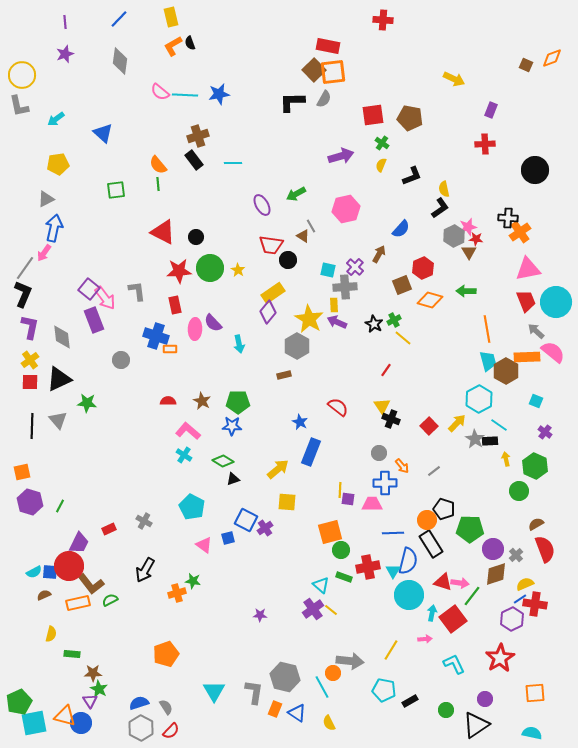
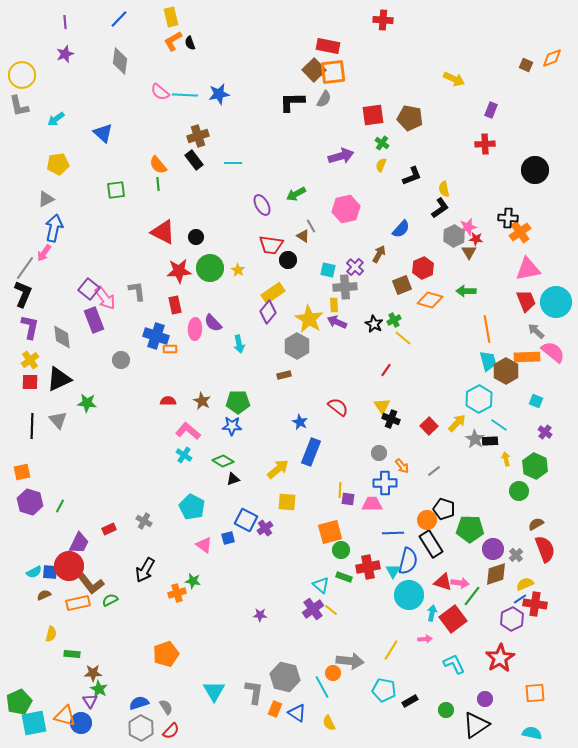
orange L-shape at (173, 46): moved 5 px up
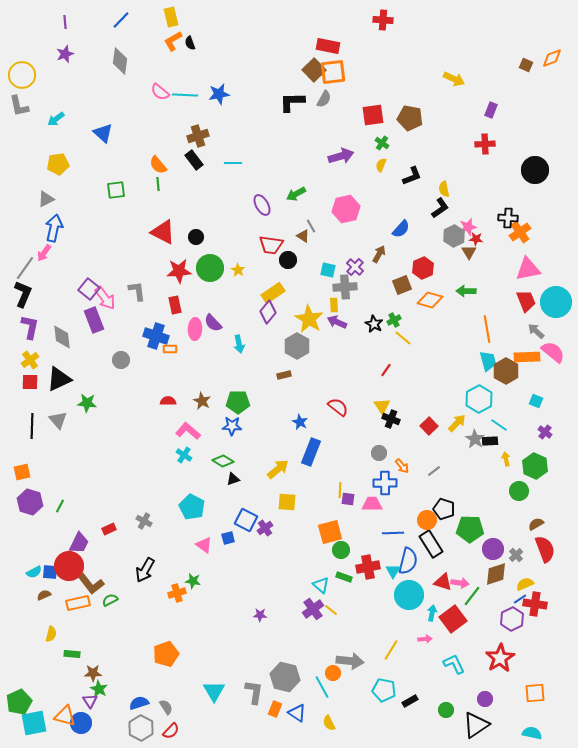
blue line at (119, 19): moved 2 px right, 1 px down
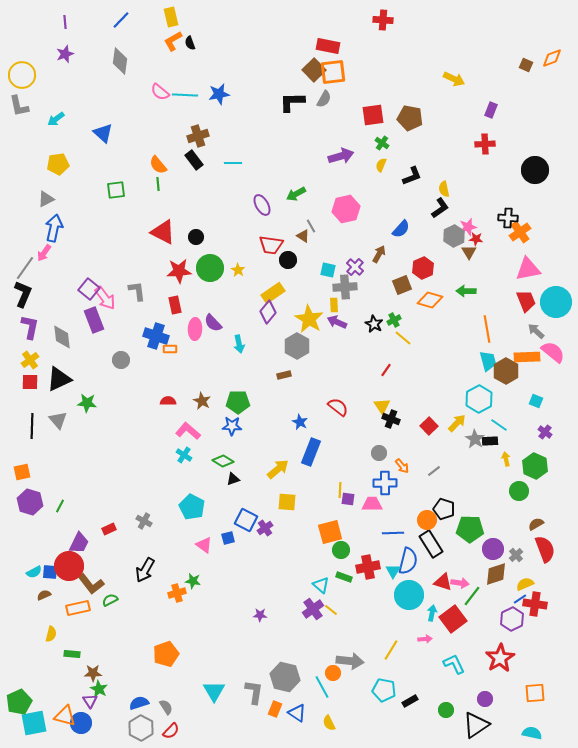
orange rectangle at (78, 603): moved 5 px down
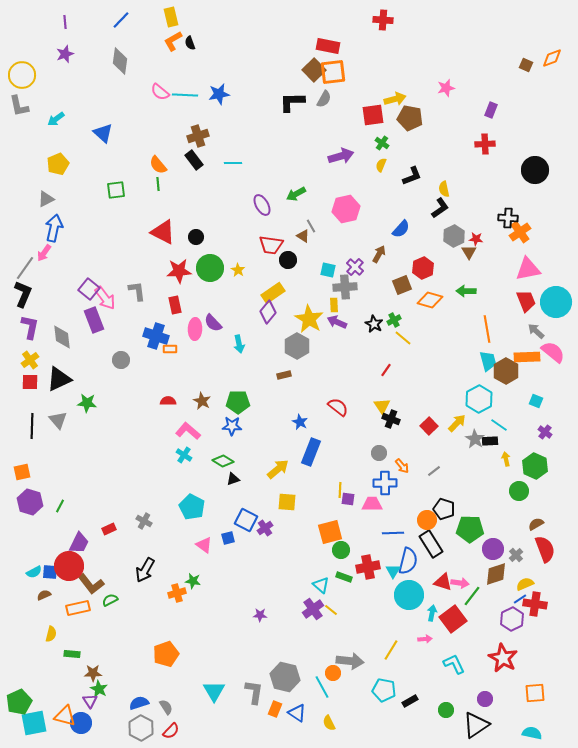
yellow arrow at (454, 79): moved 59 px left, 20 px down; rotated 40 degrees counterclockwise
yellow pentagon at (58, 164): rotated 15 degrees counterclockwise
pink star at (468, 227): moved 22 px left, 139 px up
red star at (500, 658): moved 3 px right; rotated 12 degrees counterclockwise
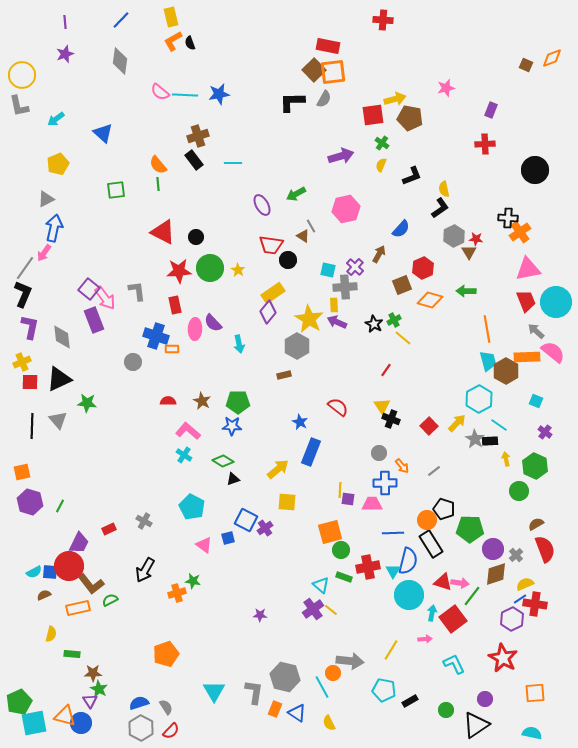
orange rectangle at (170, 349): moved 2 px right
yellow cross at (30, 360): moved 8 px left, 2 px down; rotated 12 degrees clockwise
gray circle at (121, 360): moved 12 px right, 2 px down
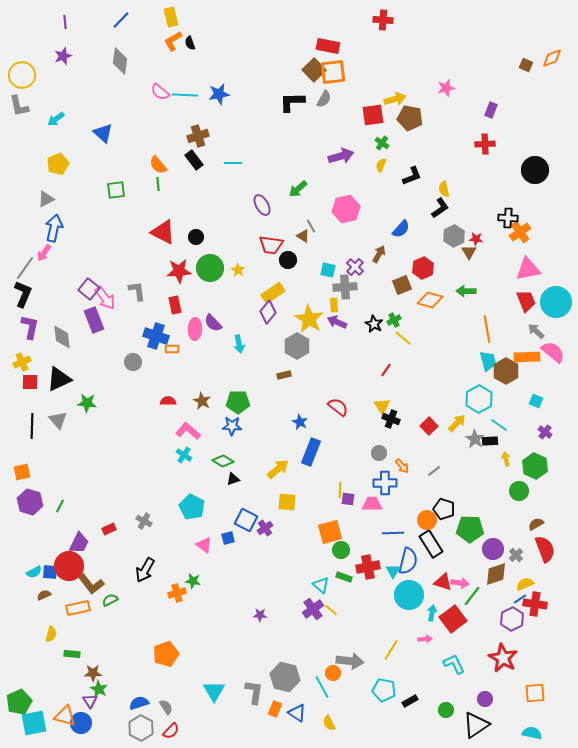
purple star at (65, 54): moved 2 px left, 2 px down
green arrow at (296, 194): moved 2 px right, 5 px up; rotated 12 degrees counterclockwise
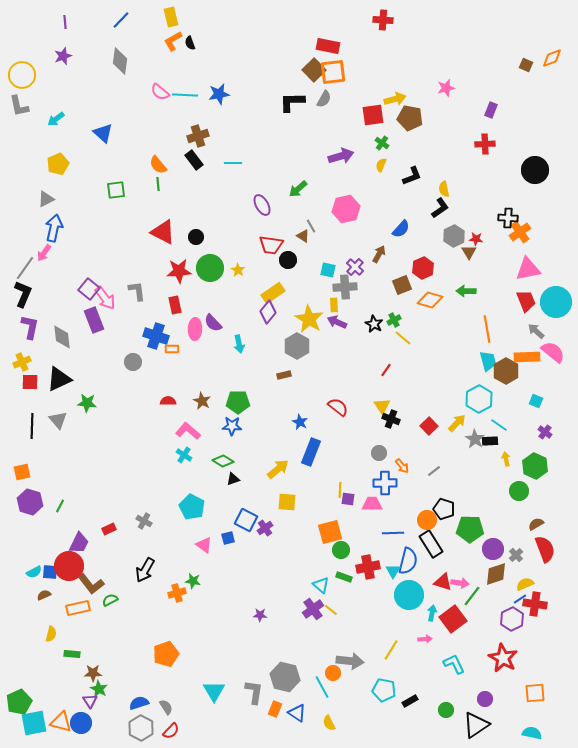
orange triangle at (65, 716): moved 4 px left, 6 px down
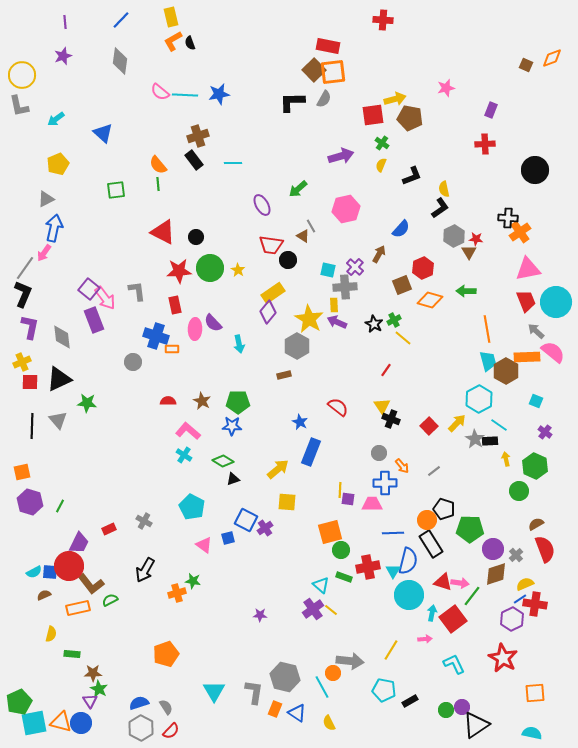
purple circle at (485, 699): moved 23 px left, 8 px down
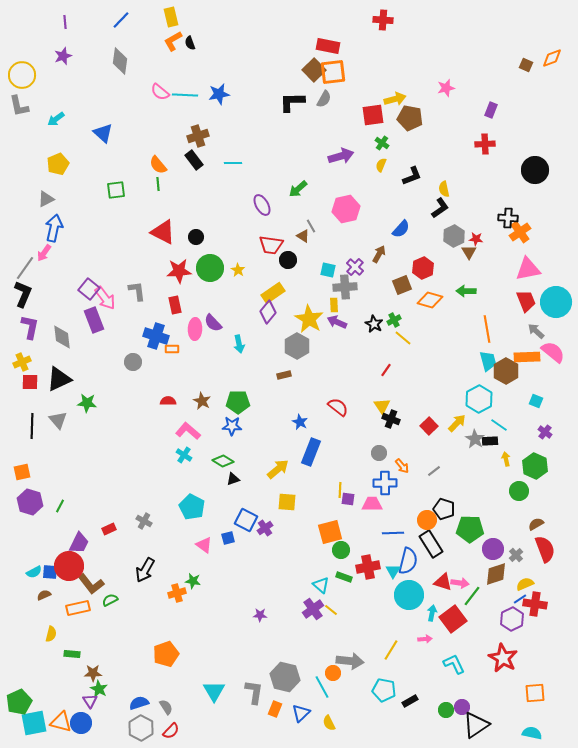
blue triangle at (297, 713): moved 4 px right; rotated 42 degrees clockwise
